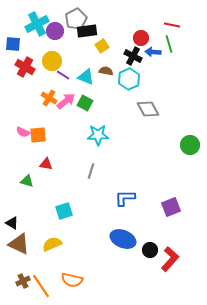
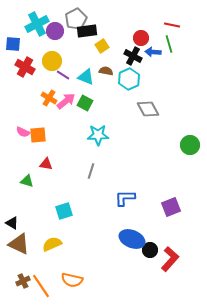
blue ellipse: moved 9 px right
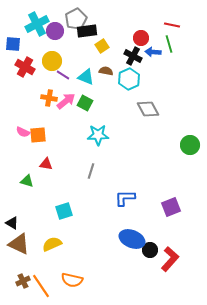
orange cross: rotated 21 degrees counterclockwise
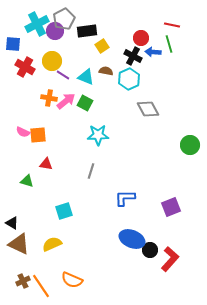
gray pentagon: moved 12 px left
orange semicircle: rotated 10 degrees clockwise
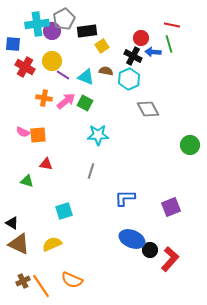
cyan cross: rotated 20 degrees clockwise
purple circle: moved 3 px left
orange cross: moved 5 px left
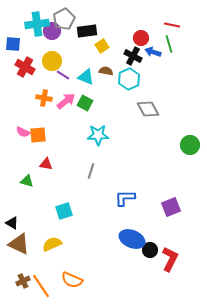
blue arrow: rotated 14 degrees clockwise
red L-shape: rotated 15 degrees counterclockwise
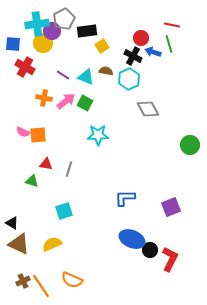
yellow circle: moved 9 px left, 18 px up
gray line: moved 22 px left, 2 px up
green triangle: moved 5 px right
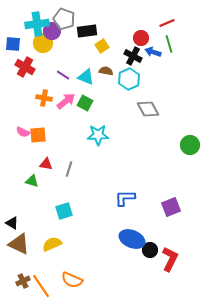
gray pentagon: rotated 25 degrees counterclockwise
red line: moved 5 px left, 2 px up; rotated 35 degrees counterclockwise
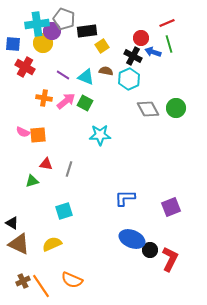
cyan star: moved 2 px right
green circle: moved 14 px left, 37 px up
green triangle: rotated 32 degrees counterclockwise
